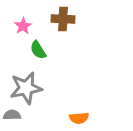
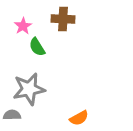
green semicircle: moved 1 px left, 3 px up
gray star: moved 3 px right, 1 px down
orange semicircle: rotated 24 degrees counterclockwise
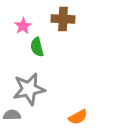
green semicircle: rotated 18 degrees clockwise
orange semicircle: moved 1 px left, 1 px up
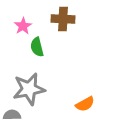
orange semicircle: moved 7 px right, 13 px up
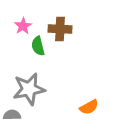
brown cross: moved 3 px left, 10 px down
green semicircle: moved 1 px right, 1 px up
orange semicircle: moved 4 px right, 3 px down
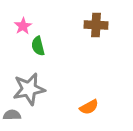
brown cross: moved 36 px right, 4 px up
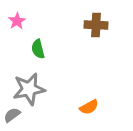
pink star: moved 6 px left, 5 px up
green semicircle: moved 3 px down
gray semicircle: rotated 36 degrees counterclockwise
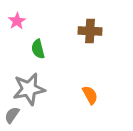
brown cross: moved 6 px left, 6 px down
orange semicircle: moved 1 px right, 12 px up; rotated 90 degrees counterclockwise
gray semicircle: rotated 18 degrees counterclockwise
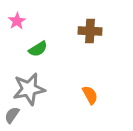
green semicircle: rotated 108 degrees counterclockwise
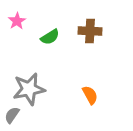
green semicircle: moved 12 px right, 12 px up
